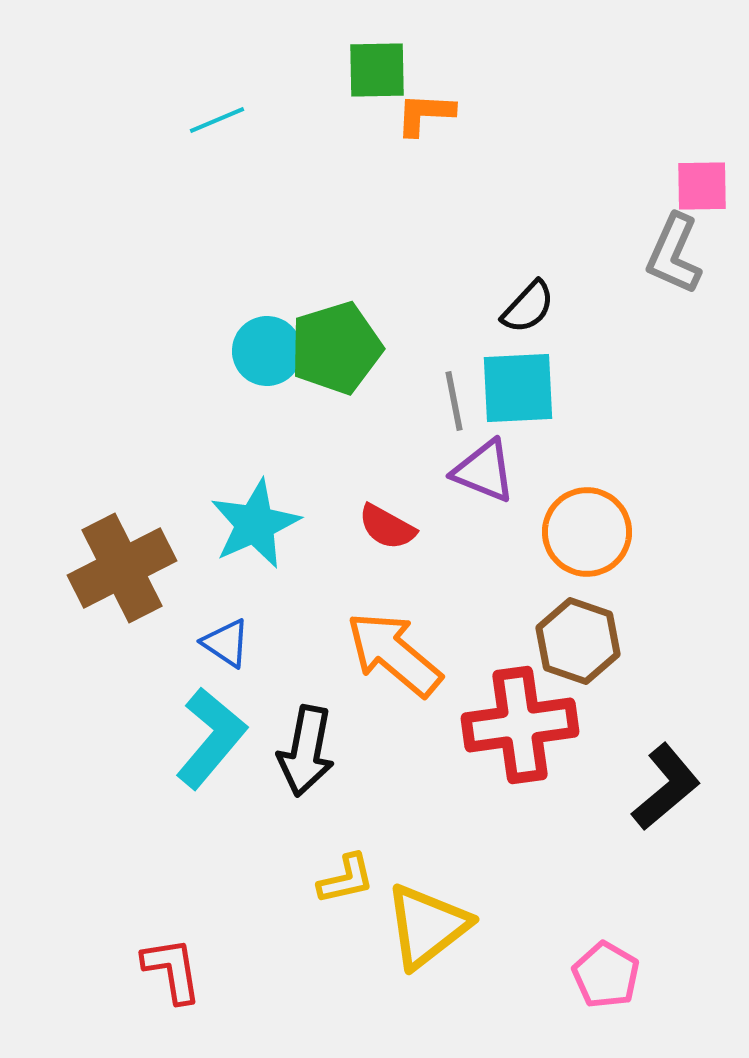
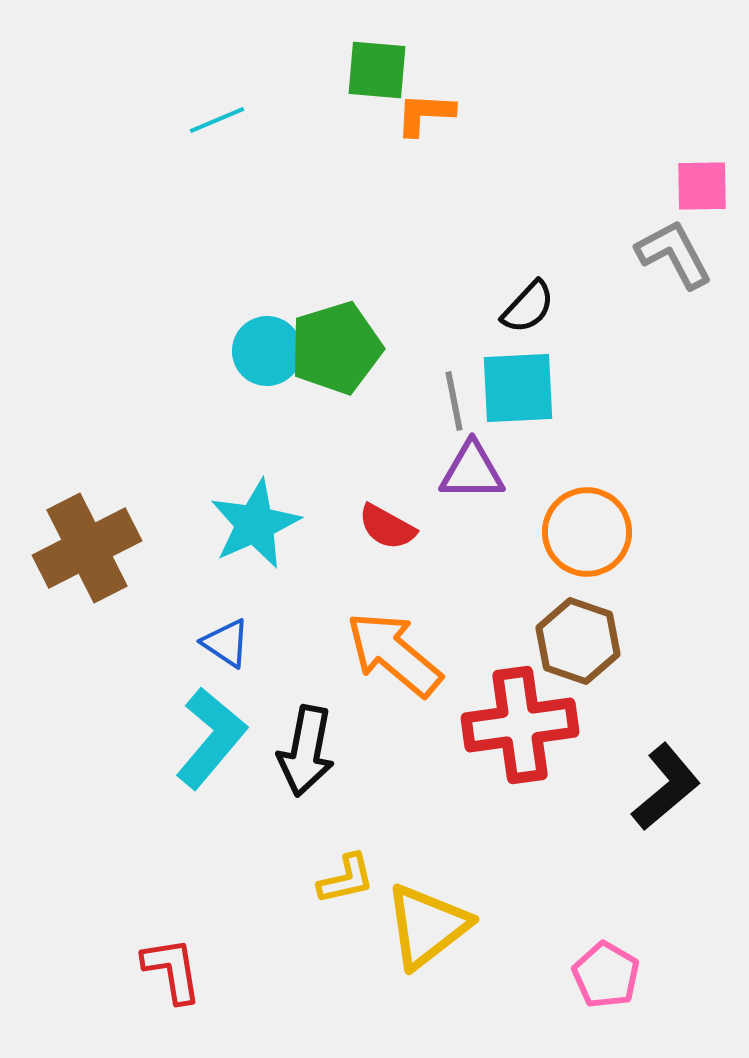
green square: rotated 6 degrees clockwise
gray L-shape: rotated 128 degrees clockwise
purple triangle: moved 12 px left; rotated 22 degrees counterclockwise
brown cross: moved 35 px left, 20 px up
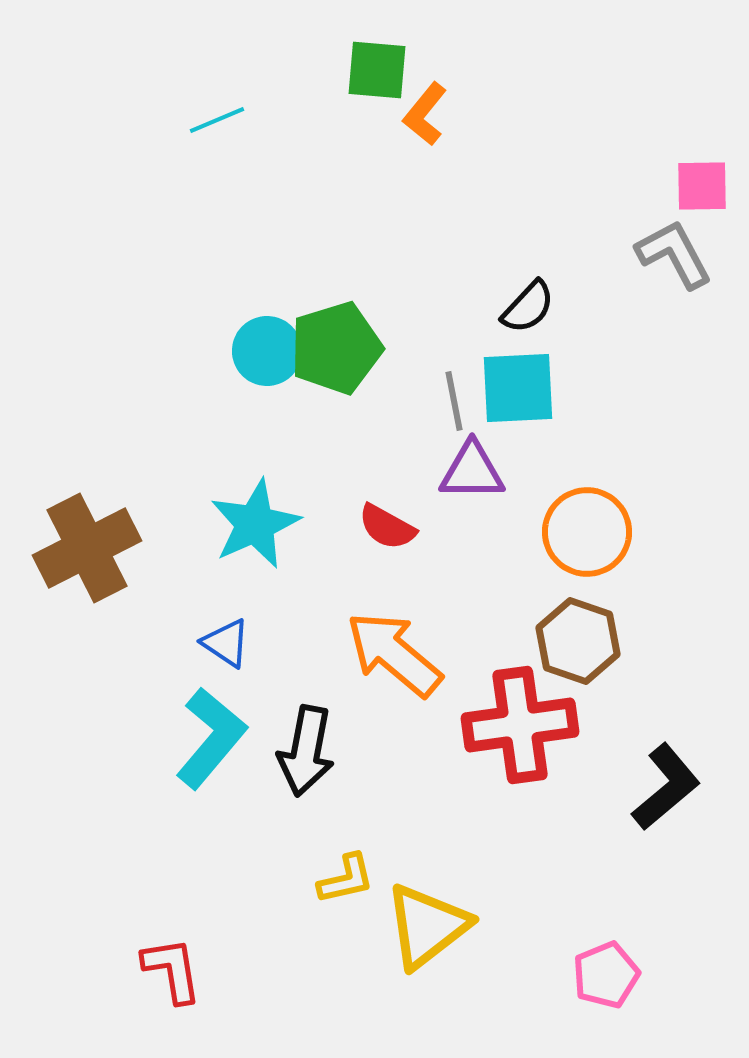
orange L-shape: rotated 54 degrees counterclockwise
pink pentagon: rotated 20 degrees clockwise
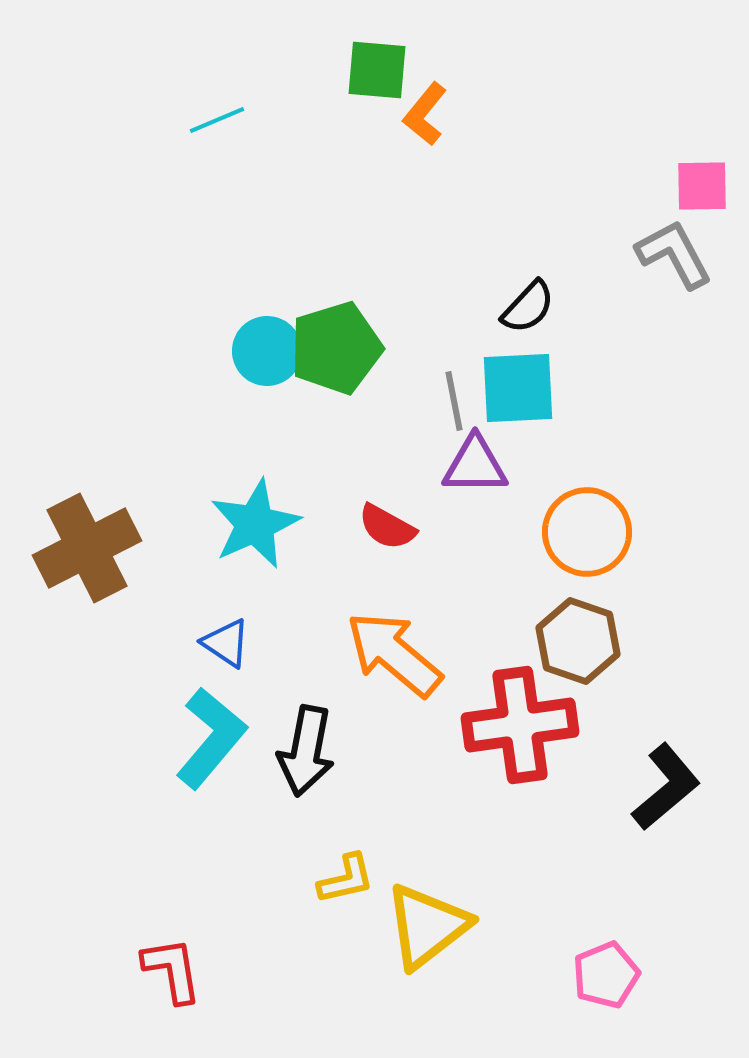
purple triangle: moved 3 px right, 6 px up
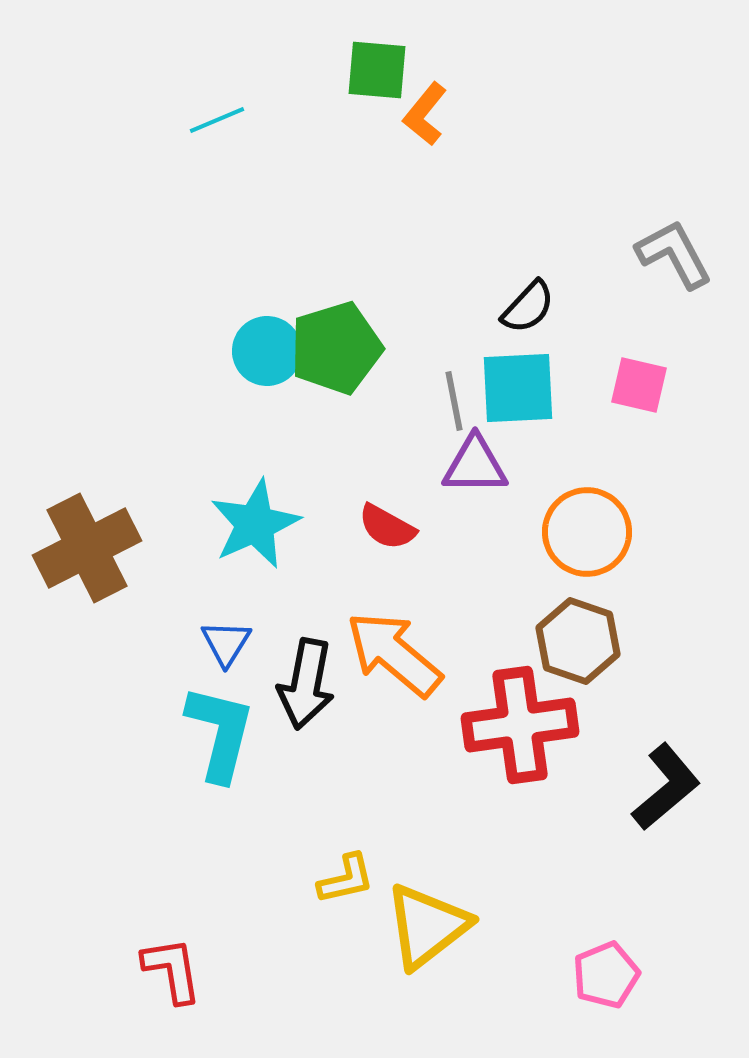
pink square: moved 63 px left, 199 px down; rotated 14 degrees clockwise
blue triangle: rotated 28 degrees clockwise
cyan L-shape: moved 9 px right, 5 px up; rotated 26 degrees counterclockwise
black arrow: moved 67 px up
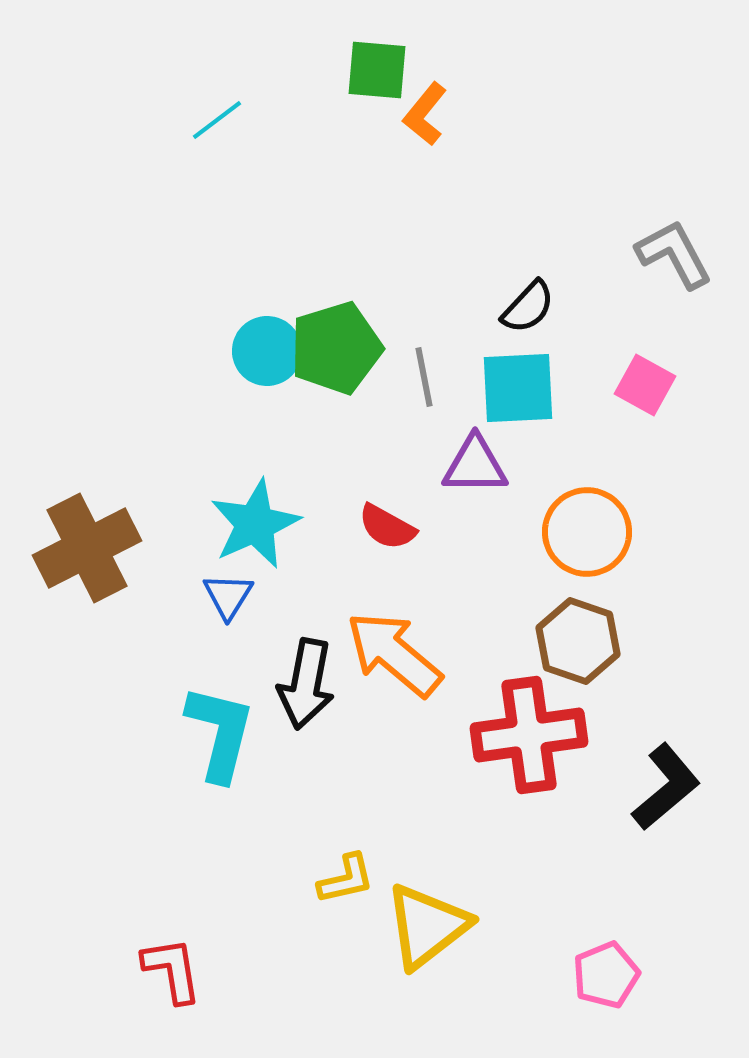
cyan line: rotated 14 degrees counterclockwise
pink square: moved 6 px right; rotated 16 degrees clockwise
gray line: moved 30 px left, 24 px up
blue triangle: moved 2 px right, 47 px up
red cross: moved 9 px right, 10 px down
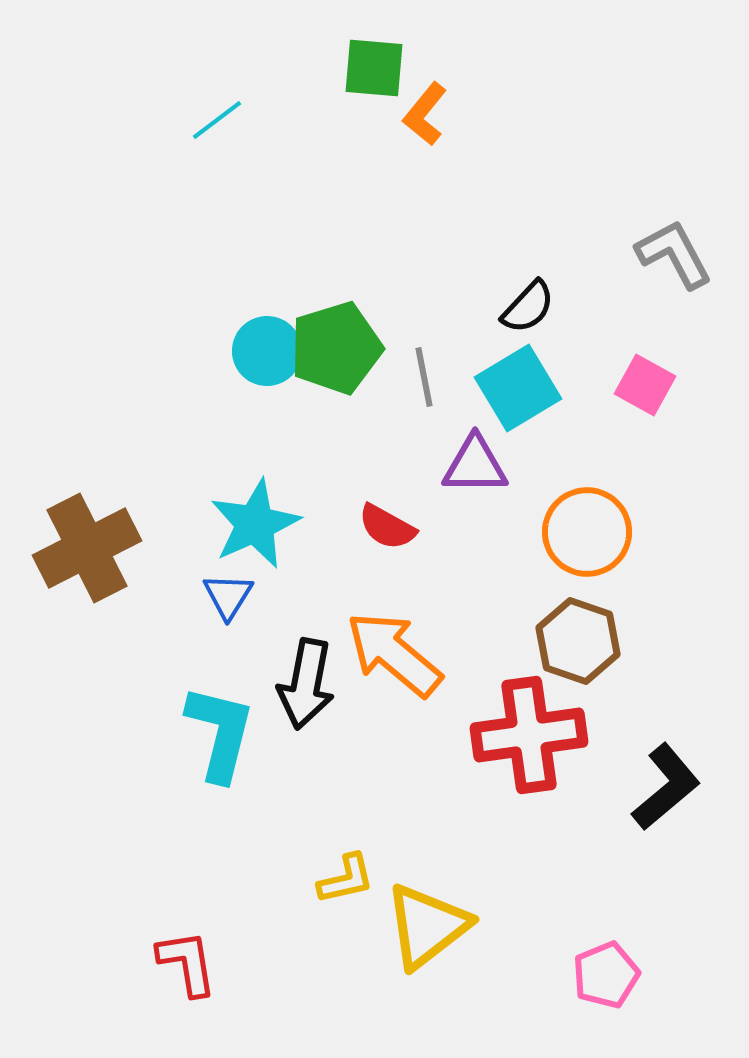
green square: moved 3 px left, 2 px up
cyan square: rotated 28 degrees counterclockwise
red L-shape: moved 15 px right, 7 px up
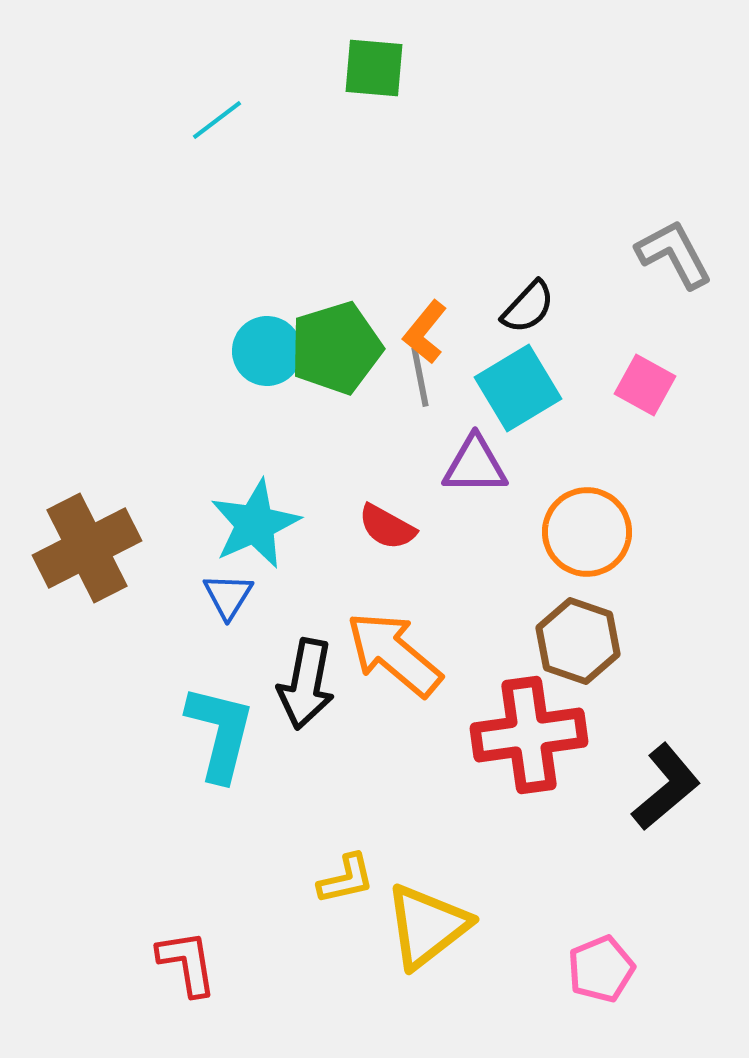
orange L-shape: moved 218 px down
gray line: moved 4 px left
pink pentagon: moved 5 px left, 6 px up
